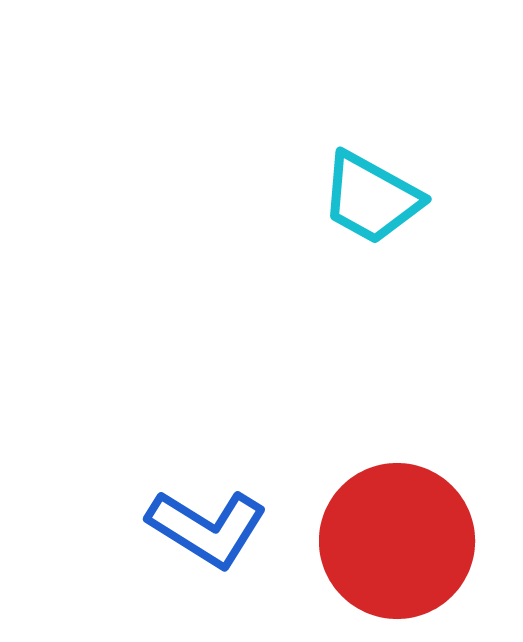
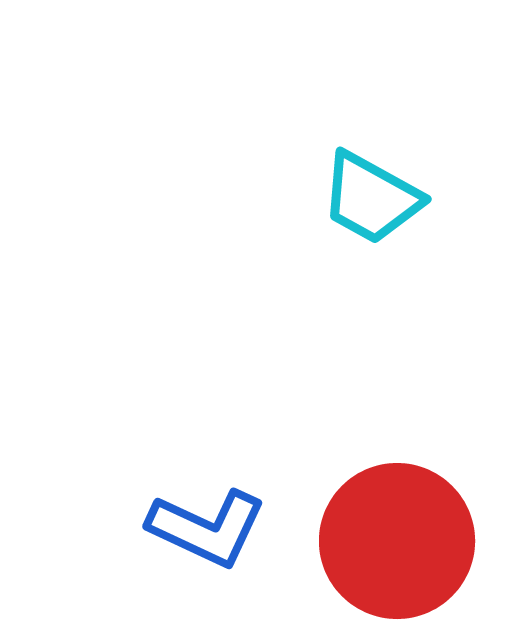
blue L-shape: rotated 7 degrees counterclockwise
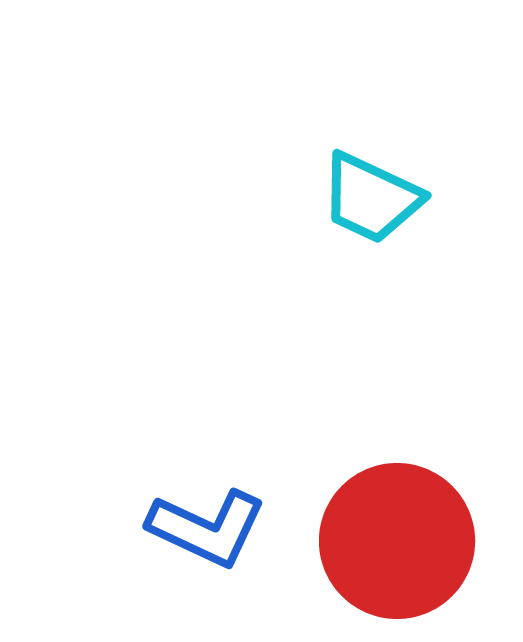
cyan trapezoid: rotated 4 degrees counterclockwise
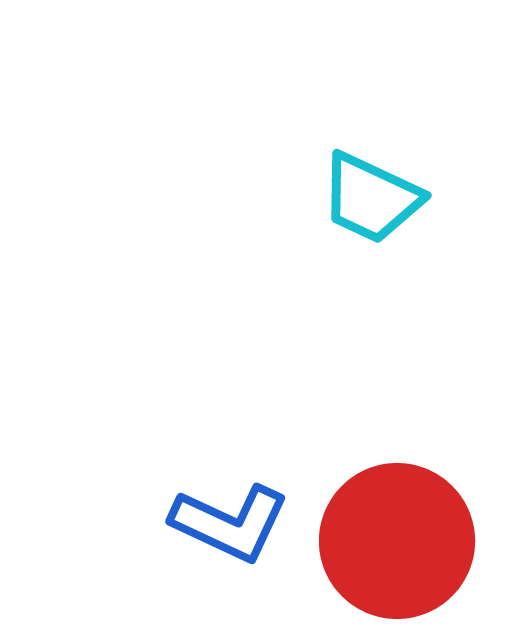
blue L-shape: moved 23 px right, 5 px up
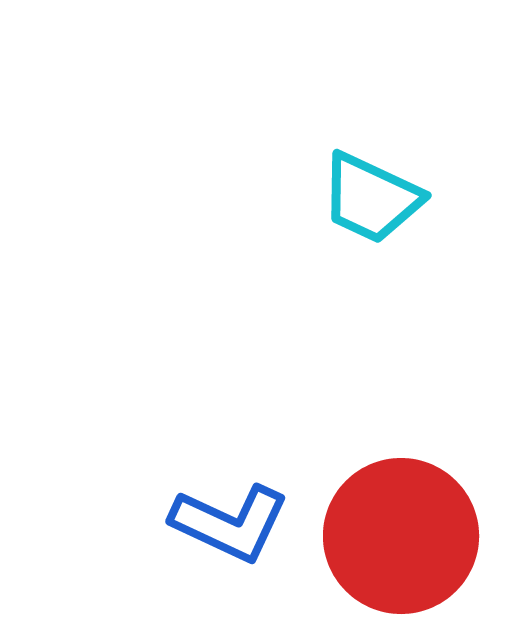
red circle: moved 4 px right, 5 px up
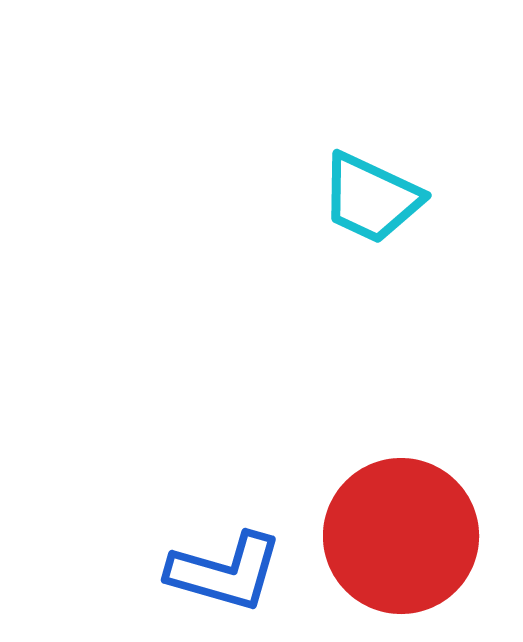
blue L-shape: moved 5 px left, 49 px down; rotated 9 degrees counterclockwise
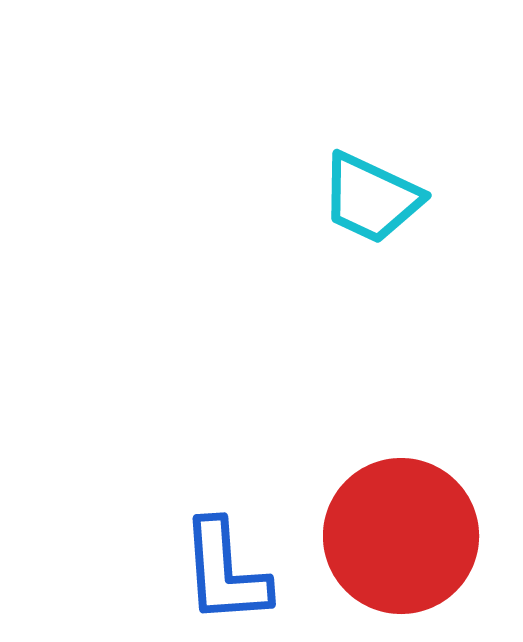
blue L-shape: rotated 70 degrees clockwise
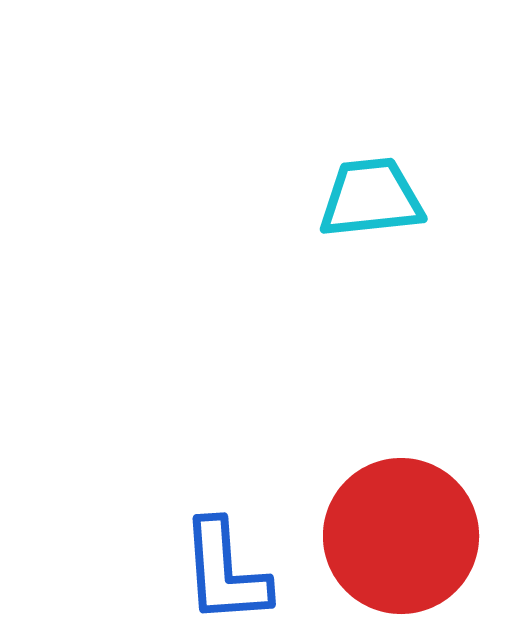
cyan trapezoid: rotated 149 degrees clockwise
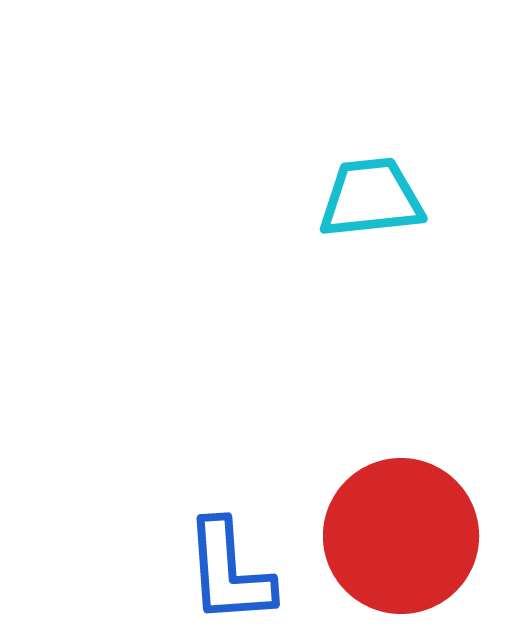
blue L-shape: moved 4 px right
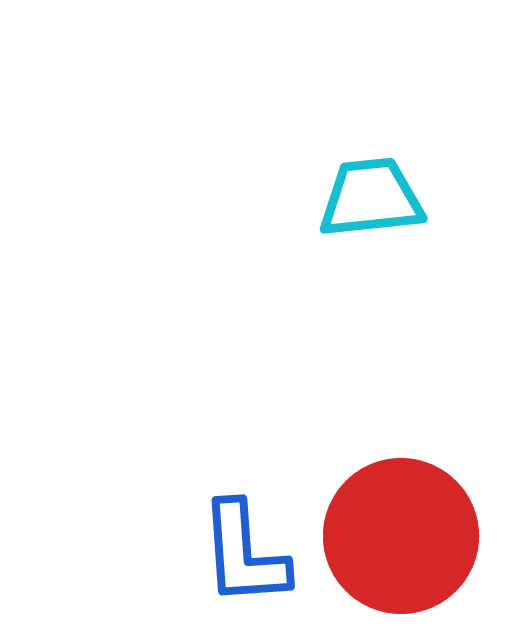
blue L-shape: moved 15 px right, 18 px up
